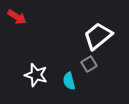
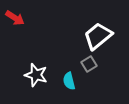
red arrow: moved 2 px left, 1 px down
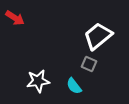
gray square: rotated 35 degrees counterclockwise
white star: moved 2 px right, 6 px down; rotated 25 degrees counterclockwise
cyan semicircle: moved 5 px right, 5 px down; rotated 24 degrees counterclockwise
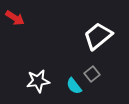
gray square: moved 3 px right, 10 px down; rotated 28 degrees clockwise
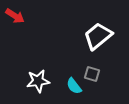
red arrow: moved 2 px up
gray square: rotated 35 degrees counterclockwise
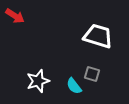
white trapezoid: rotated 56 degrees clockwise
white star: rotated 10 degrees counterclockwise
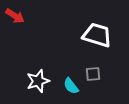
white trapezoid: moved 1 px left, 1 px up
gray square: moved 1 px right; rotated 21 degrees counterclockwise
cyan semicircle: moved 3 px left
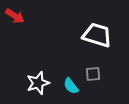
white star: moved 2 px down
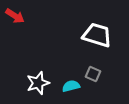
gray square: rotated 28 degrees clockwise
cyan semicircle: rotated 114 degrees clockwise
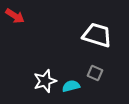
gray square: moved 2 px right, 1 px up
white star: moved 7 px right, 2 px up
